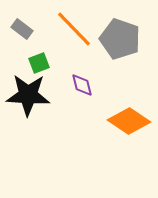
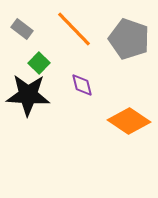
gray pentagon: moved 9 px right
green square: rotated 25 degrees counterclockwise
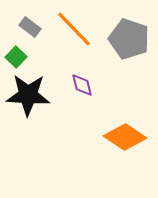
gray rectangle: moved 8 px right, 2 px up
green square: moved 23 px left, 6 px up
orange diamond: moved 4 px left, 16 px down
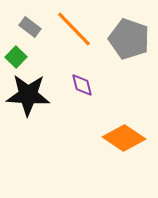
orange diamond: moved 1 px left, 1 px down
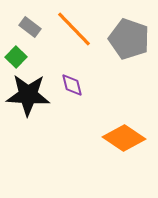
purple diamond: moved 10 px left
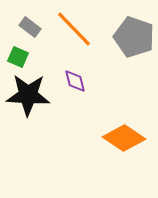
gray pentagon: moved 5 px right, 2 px up
green square: moved 2 px right; rotated 20 degrees counterclockwise
purple diamond: moved 3 px right, 4 px up
